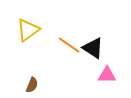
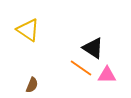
yellow triangle: rotated 50 degrees counterclockwise
orange line: moved 12 px right, 23 px down
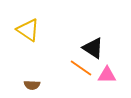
brown semicircle: rotated 70 degrees clockwise
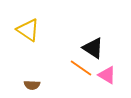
pink triangle: rotated 30 degrees clockwise
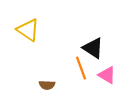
orange line: rotated 35 degrees clockwise
brown semicircle: moved 15 px right
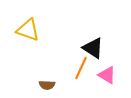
yellow triangle: rotated 15 degrees counterclockwise
orange line: rotated 45 degrees clockwise
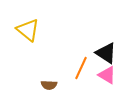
yellow triangle: rotated 20 degrees clockwise
black triangle: moved 13 px right, 5 px down
brown semicircle: moved 2 px right
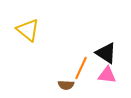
pink triangle: rotated 24 degrees counterclockwise
brown semicircle: moved 17 px right
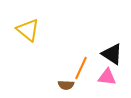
black triangle: moved 6 px right, 1 px down
pink triangle: moved 2 px down
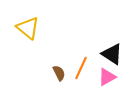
yellow triangle: moved 2 px up
pink triangle: rotated 36 degrees counterclockwise
brown semicircle: moved 7 px left, 12 px up; rotated 119 degrees counterclockwise
